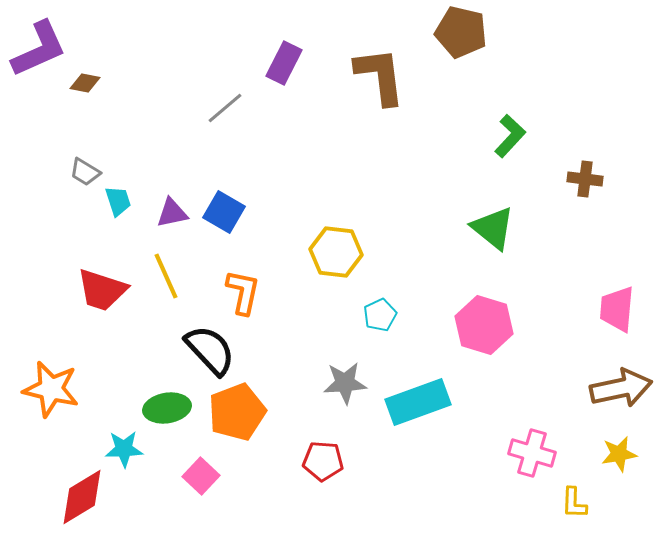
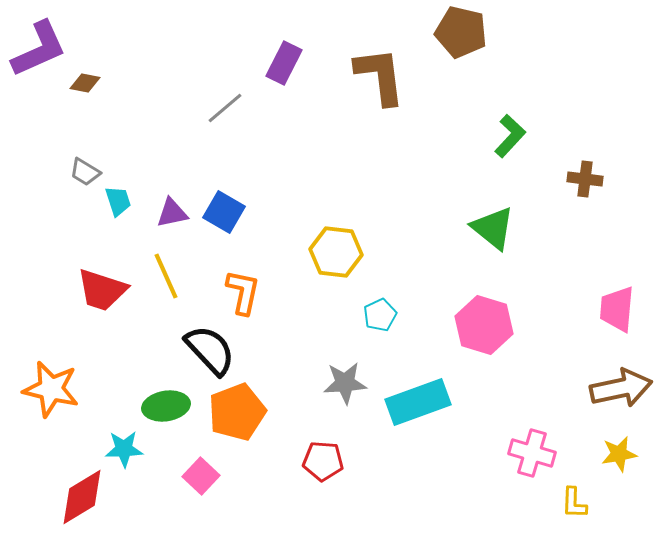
green ellipse: moved 1 px left, 2 px up
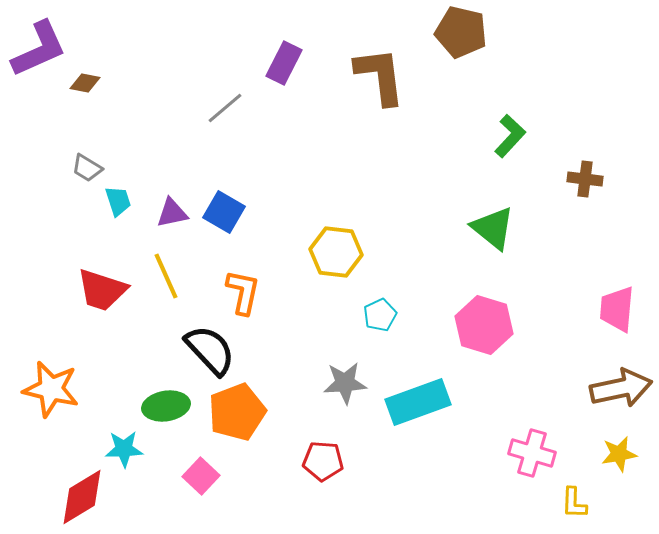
gray trapezoid: moved 2 px right, 4 px up
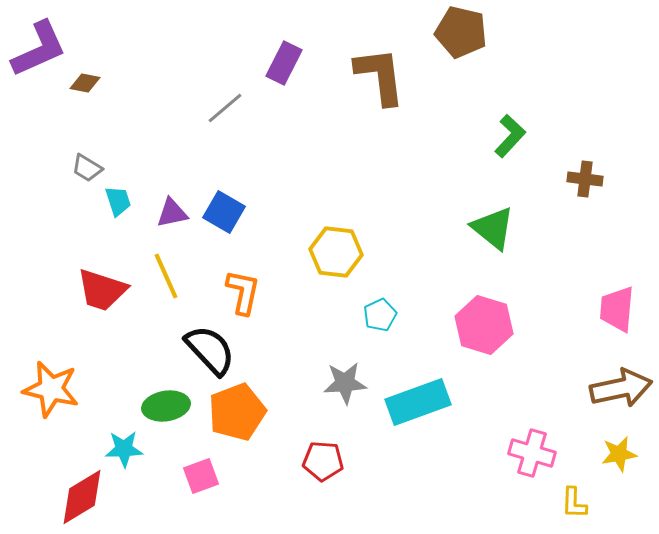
pink square: rotated 27 degrees clockwise
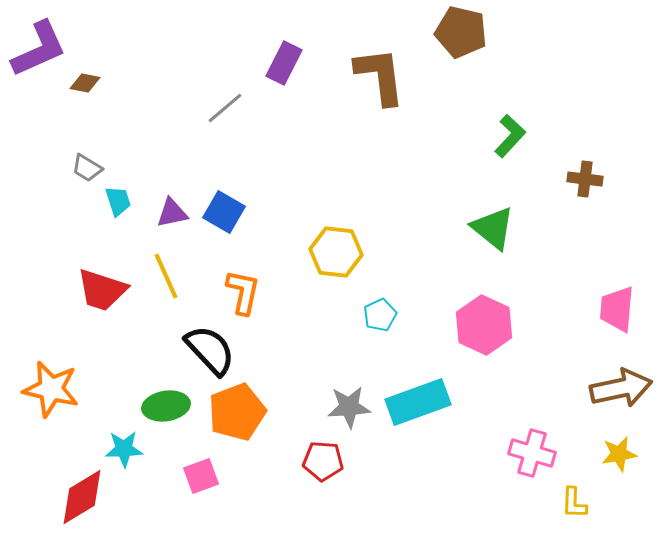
pink hexagon: rotated 8 degrees clockwise
gray star: moved 4 px right, 24 px down
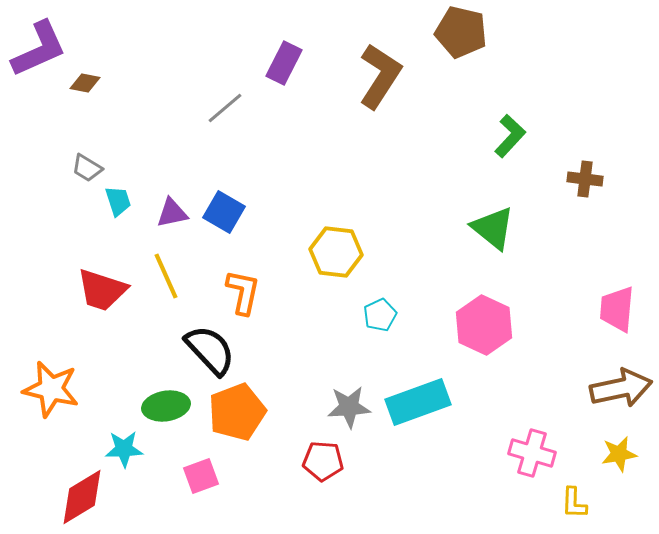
brown L-shape: rotated 40 degrees clockwise
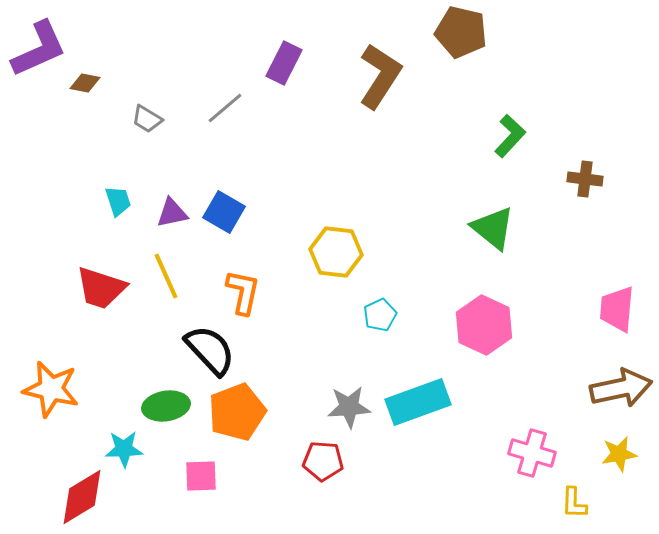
gray trapezoid: moved 60 px right, 49 px up
red trapezoid: moved 1 px left, 2 px up
pink square: rotated 18 degrees clockwise
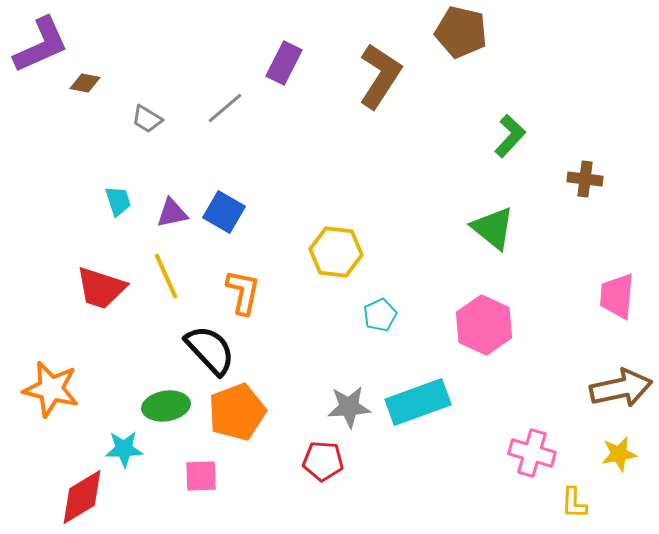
purple L-shape: moved 2 px right, 4 px up
pink trapezoid: moved 13 px up
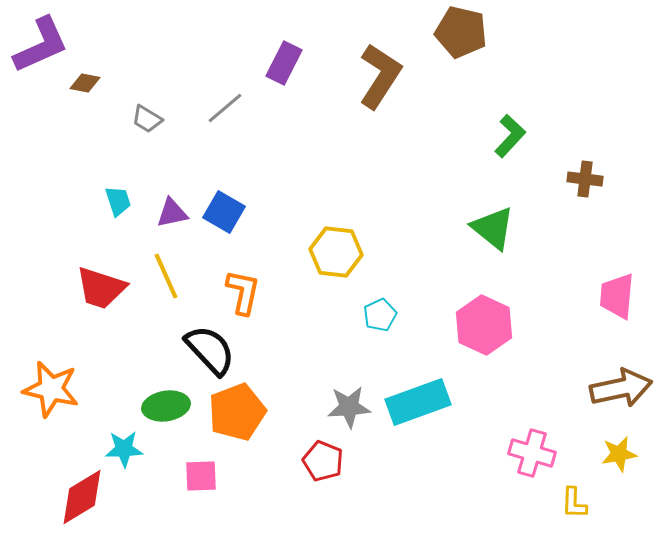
red pentagon: rotated 18 degrees clockwise
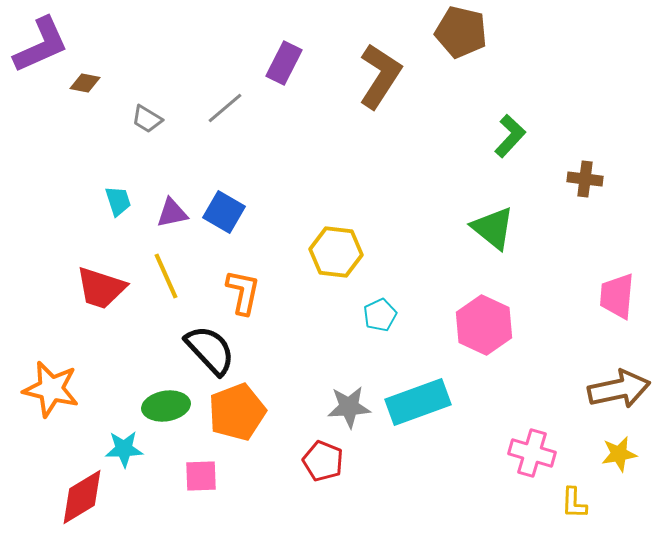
brown arrow: moved 2 px left, 1 px down
